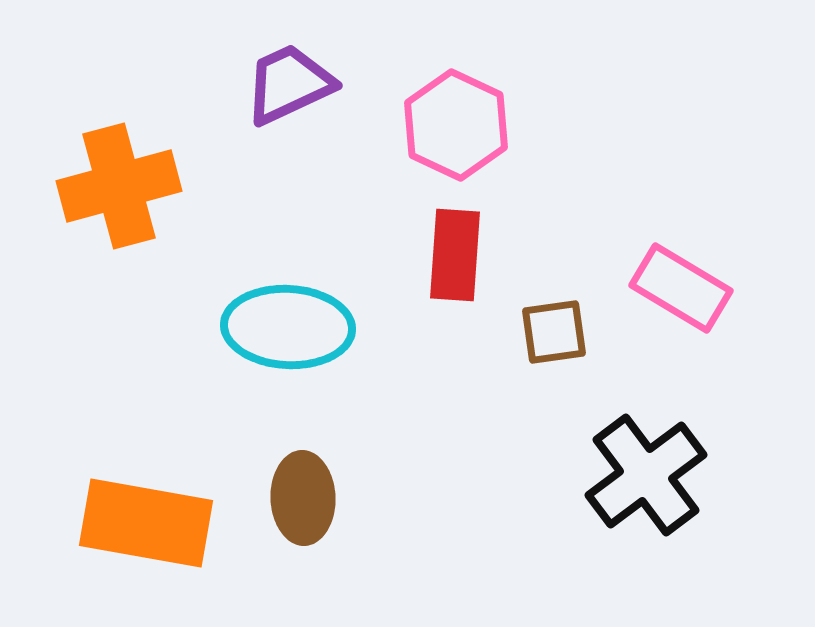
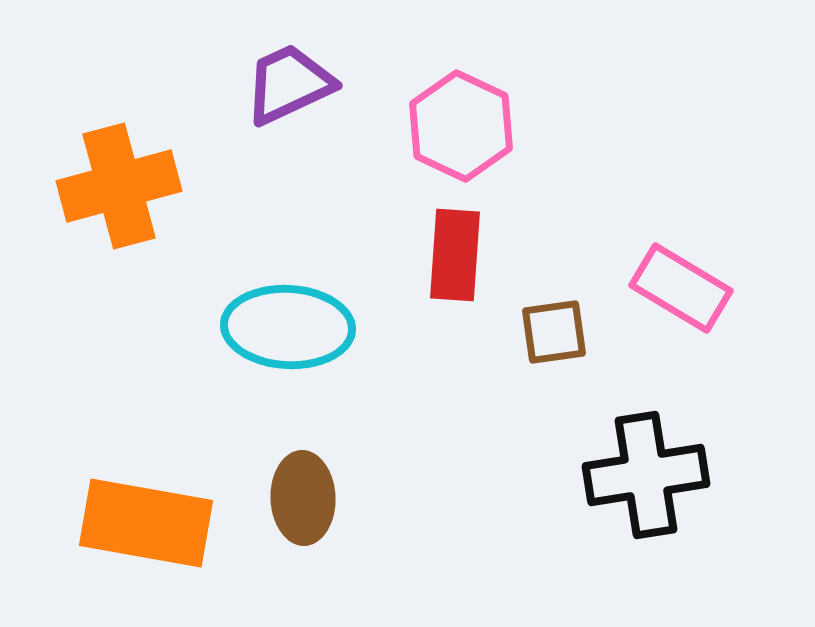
pink hexagon: moved 5 px right, 1 px down
black cross: rotated 28 degrees clockwise
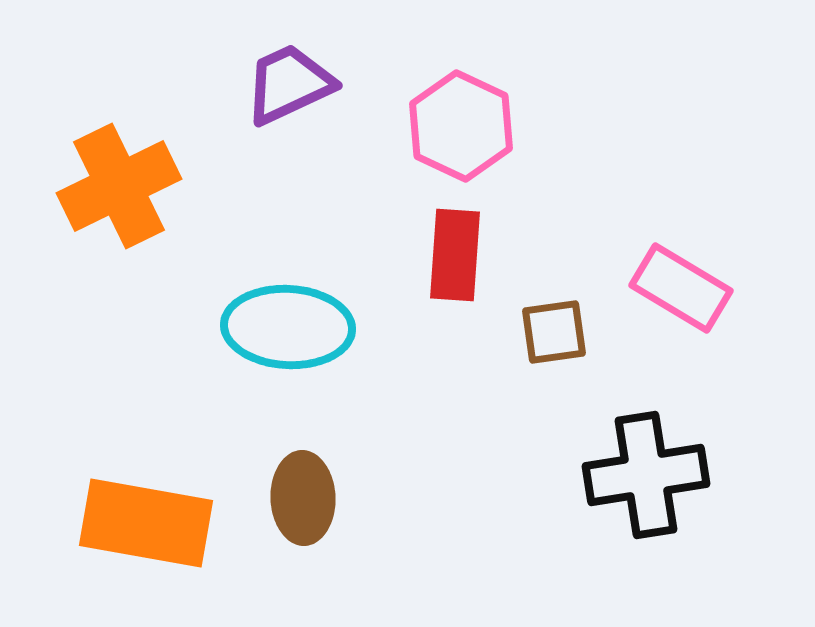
orange cross: rotated 11 degrees counterclockwise
